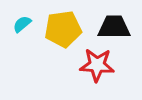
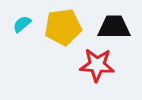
yellow pentagon: moved 2 px up
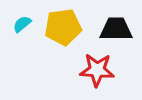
black trapezoid: moved 2 px right, 2 px down
red star: moved 5 px down
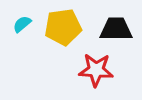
red star: moved 1 px left
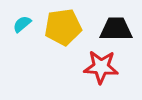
red star: moved 5 px right, 3 px up
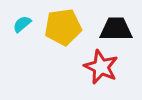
red star: rotated 20 degrees clockwise
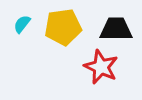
cyan semicircle: rotated 12 degrees counterclockwise
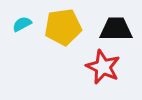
cyan semicircle: rotated 24 degrees clockwise
red star: moved 2 px right
